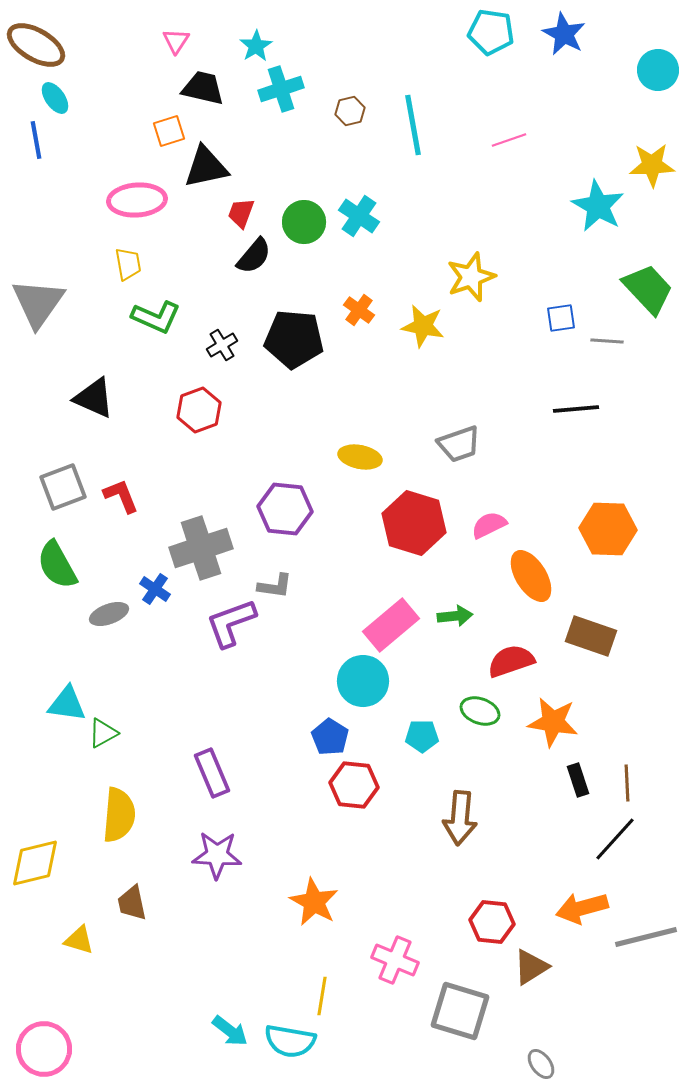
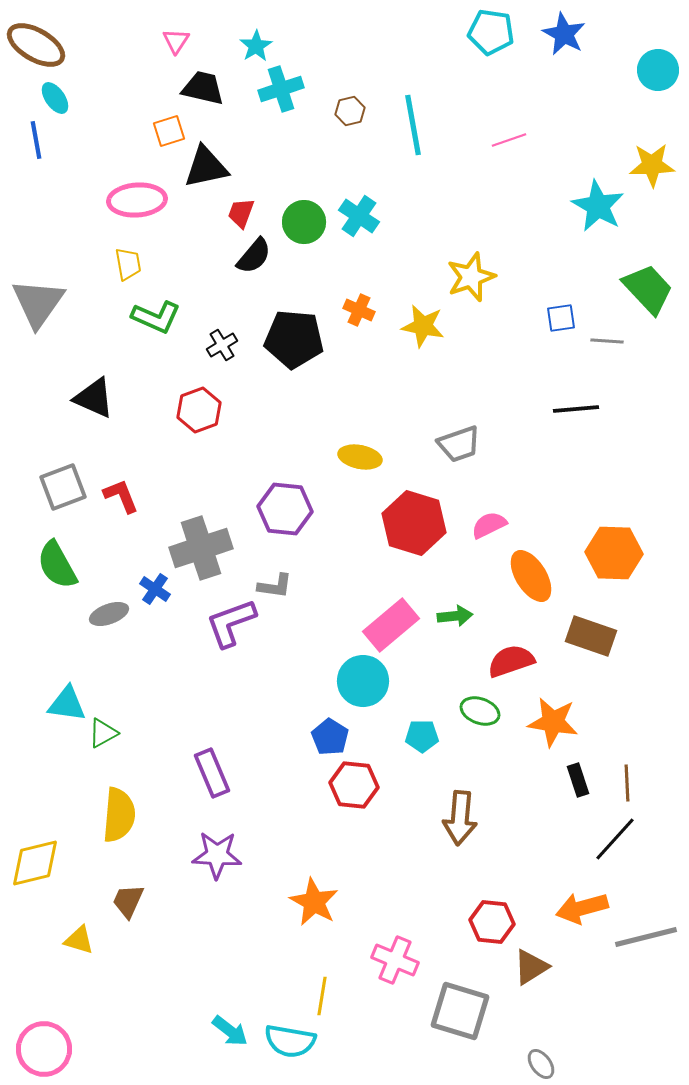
orange cross at (359, 310): rotated 12 degrees counterclockwise
orange hexagon at (608, 529): moved 6 px right, 24 px down
brown trapezoid at (132, 903): moved 4 px left, 2 px up; rotated 36 degrees clockwise
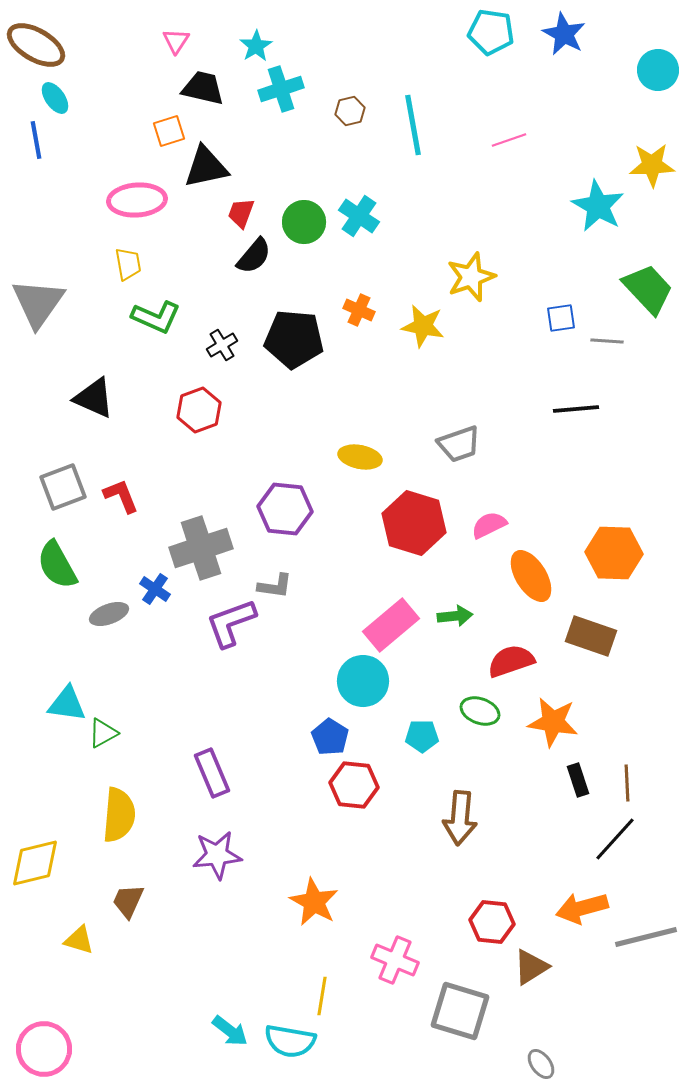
purple star at (217, 855): rotated 9 degrees counterclockwise
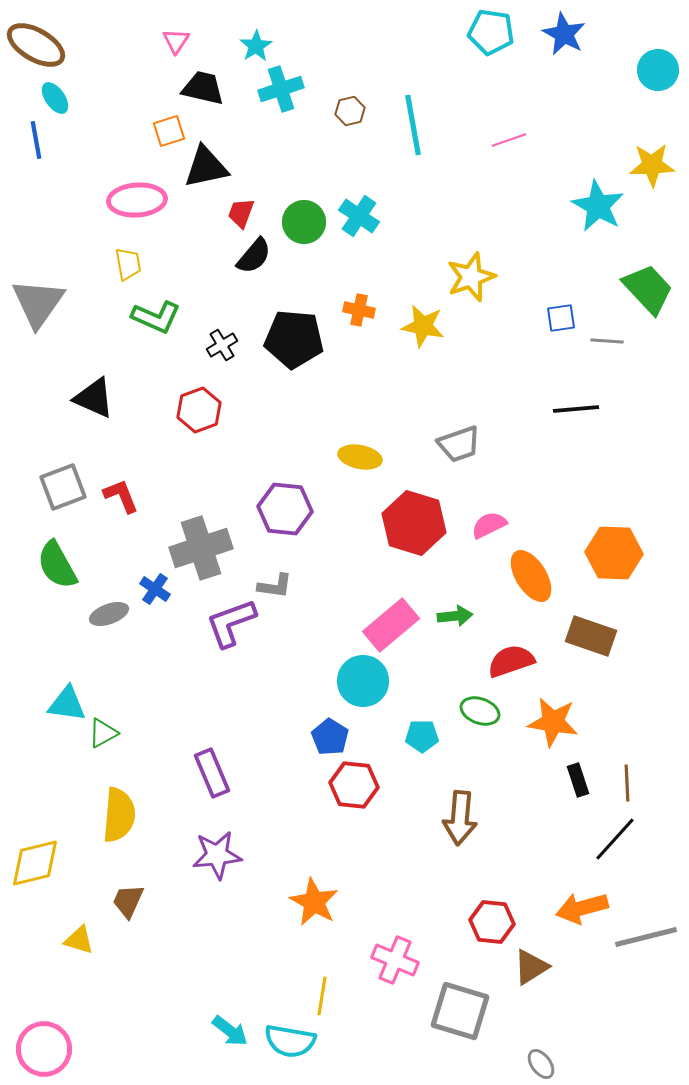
orange cross at (359, 310): rotated 12 degrees counterclockwise
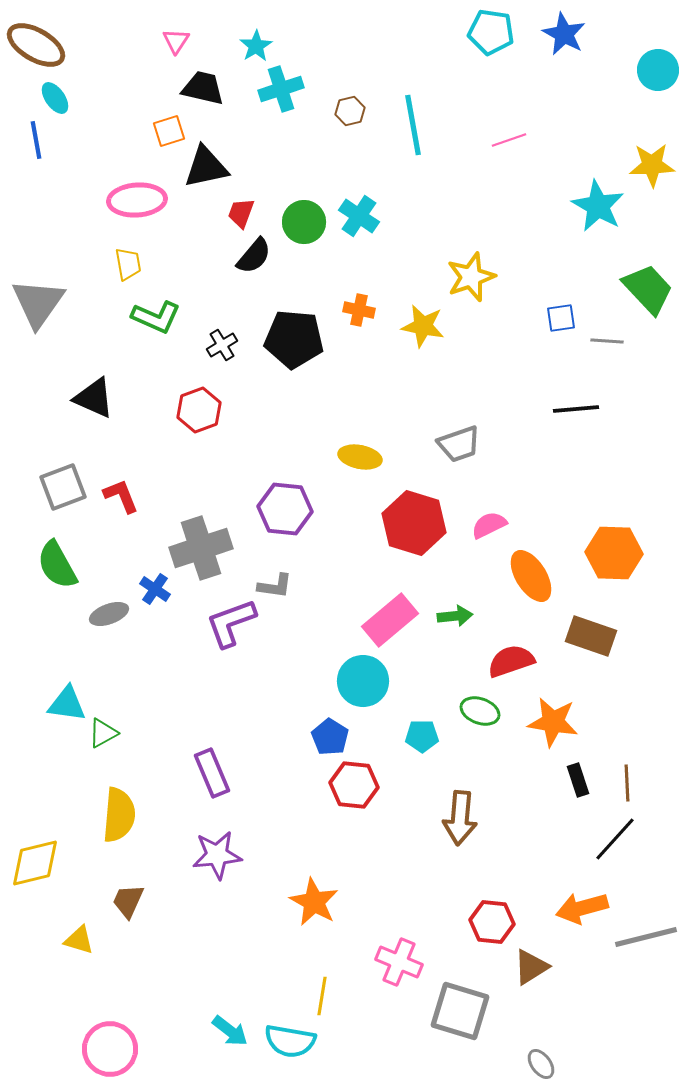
pink rectangle at (391, 625): moved 1 px left, 5 px up
pink cross at (395, 960): moved 4 px right, 2 px down
pink circle at (44, 1049): moved 66 px right
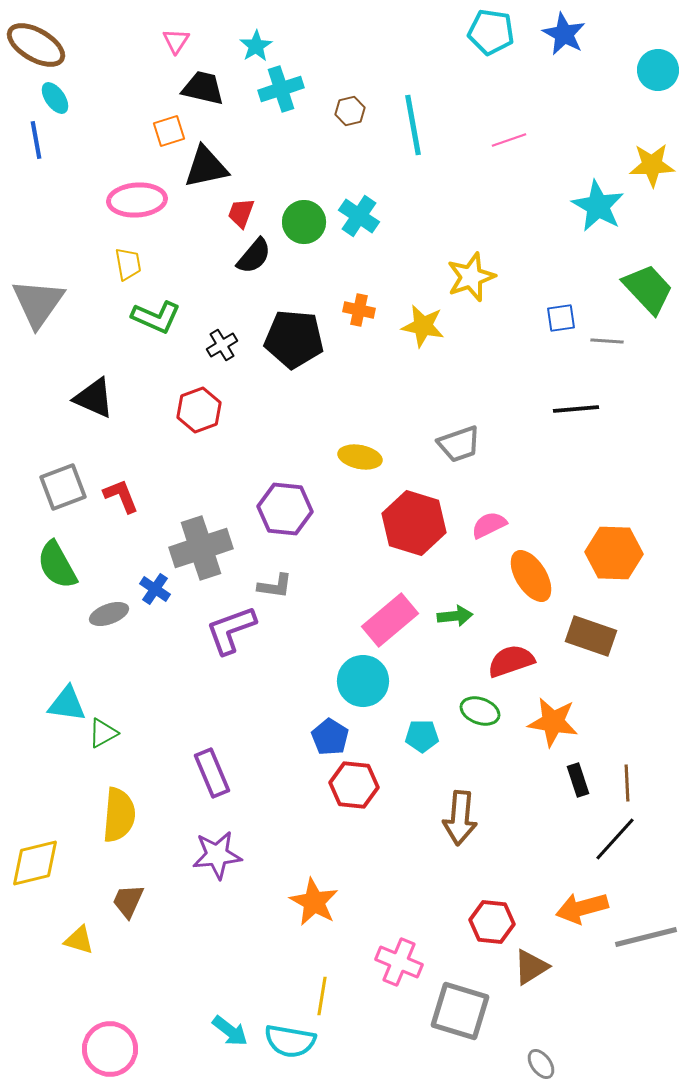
purple L-shape at (231, 623): moved 7 px down
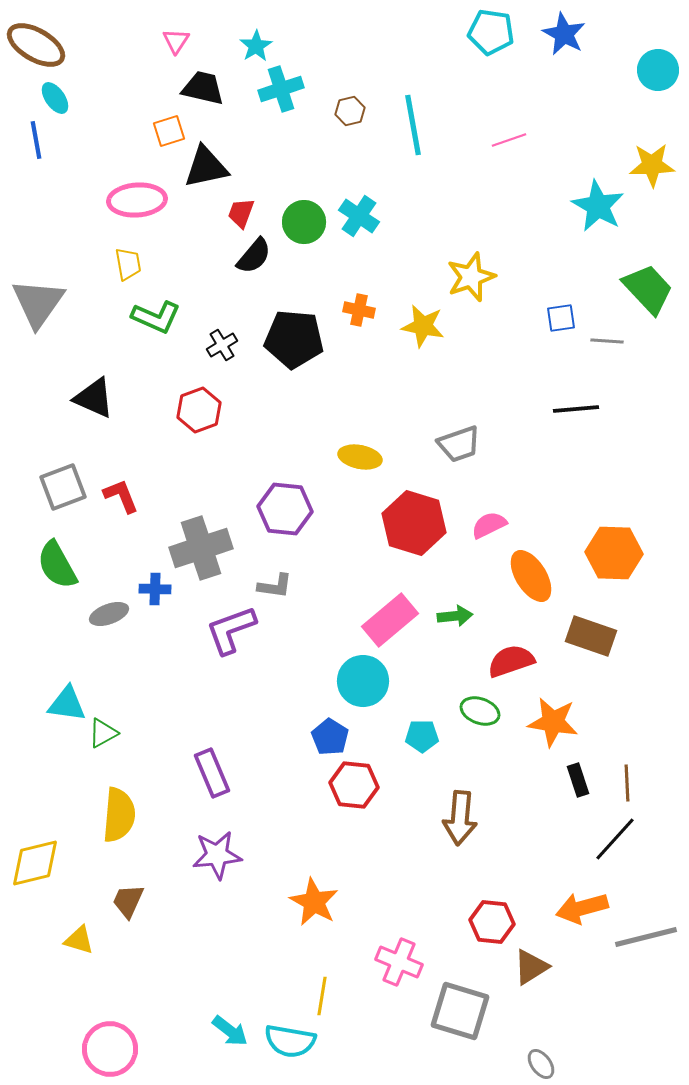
blue cross at (155, 589): rotated 32 degrees counterclockwise
